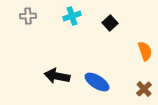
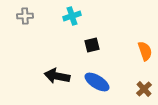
gray cross: moved 3 px left
black square: moved 18 px left, 22 px down; rotated 28 degrees clockwise
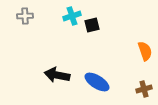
black square: moved 20 px up
black arrow: moved 1 px up
brown cross: rotated 28 degrees clockwise
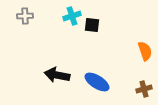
black square: rotated 21 degrees clockwise
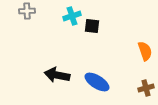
gray cross: moved 2 px right, 5 px up
black square: moved 1 px down
brown cross: moved 2 px right, 1 px up
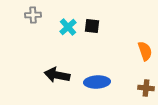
gray cross: moved 6 px right, 4 px down
cyan cross: moved 4 px left, 11 px down; rotated 24 degrees counterclockwise
blue ellipse: rotated 35 degrees counterclockwise
brown cross: rotated 21 degrees clockwise
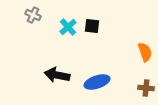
gray cross: rotated 28 degrees clockwise
orange semicircle: moved 1 px down
blue ellipse: rotated 15 degrees counterclockwise
